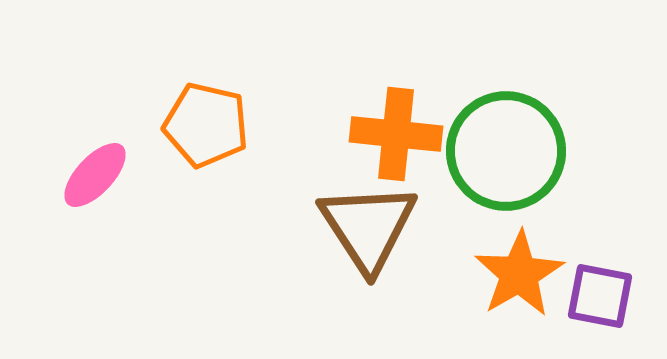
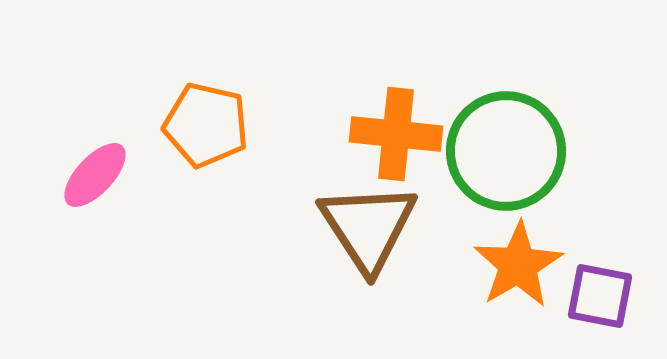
orange star: moved 1 px left, 9 px up
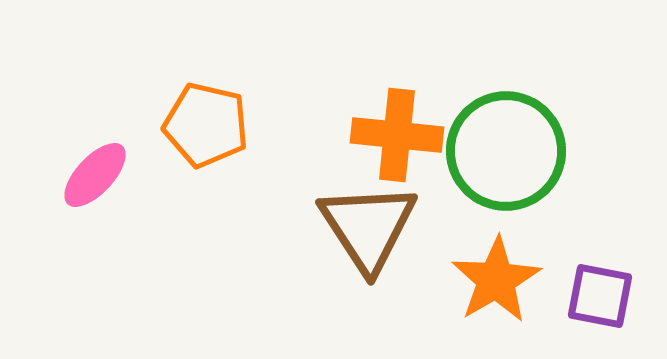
orange cross: moved 1 px right, 1 px down
orange star: moved 22 px left, 15 px down
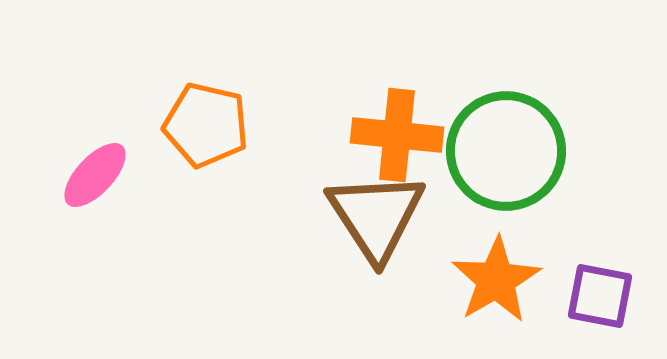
brown triangle: moved 8 px right, 11 px up
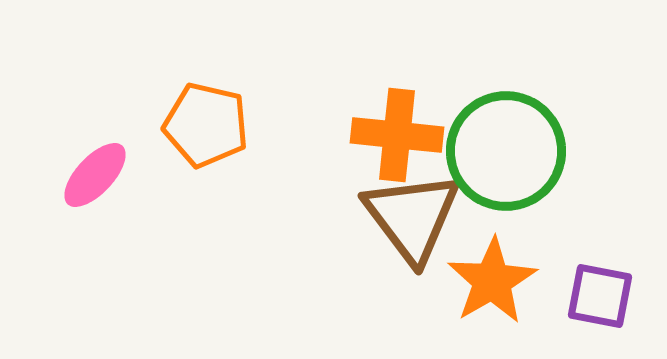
brown triangle: moved 36 px right, 1 px down; rotated 4 degrees counterclockwise
orange star: moved 4 px left, 1 px down
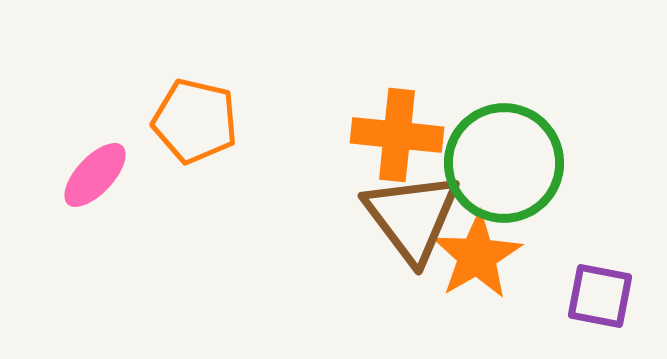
orange pentagon: moved 11 px left, 4 px up
green circle: moved 2 px left, 12 px down
orange star: moved 15 px left, 25 px up
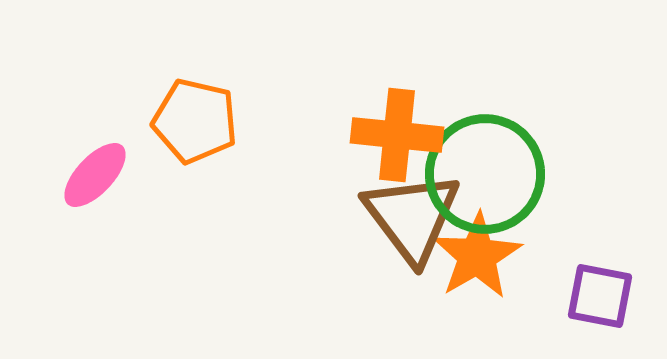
green circle: moved 19 px left, 11 px down
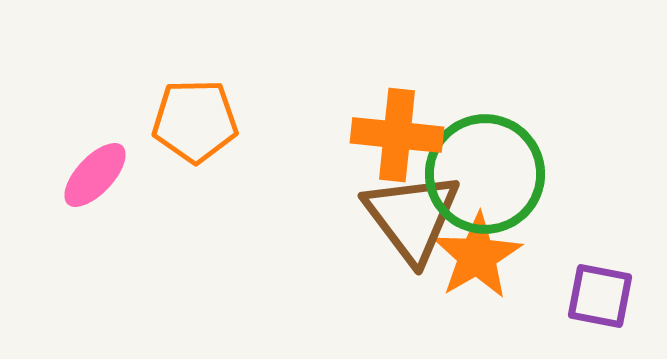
orange pentagon: rotated 14 degrees counterclockwise
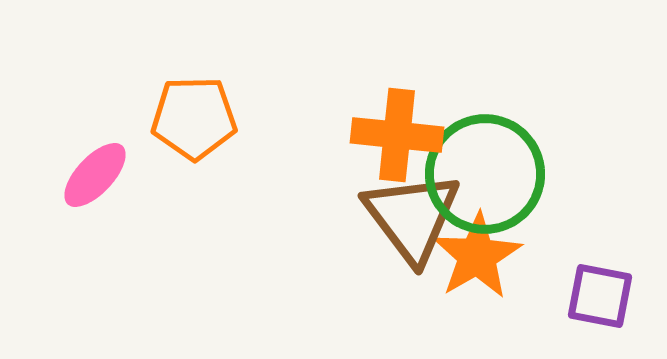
orange pentagon: moved 1 px left, 3 px up
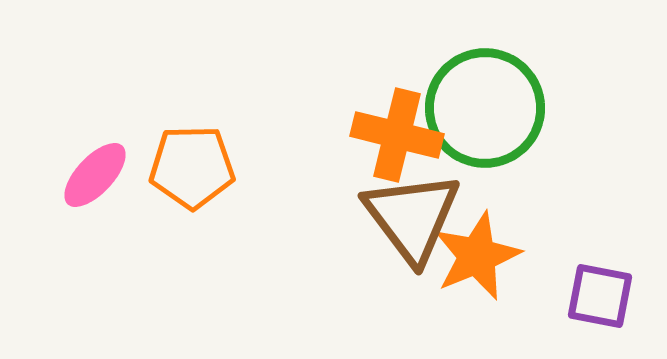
orange pentagon: moved 2 px left, 49 px down
orange cross: rotated 8 degrees clockwise
green circle: moved 66 px up
orange star: rotated 8 degrees clockwise
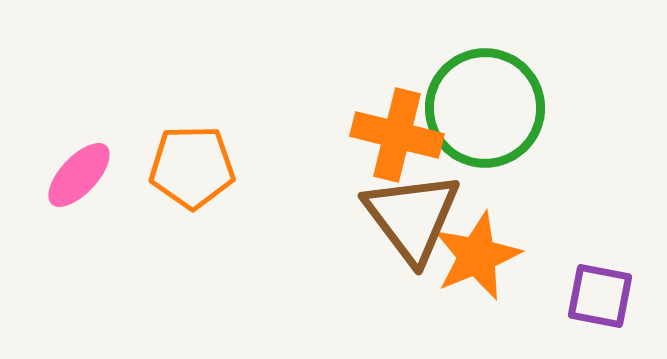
pink ellipse: moved 16 px left
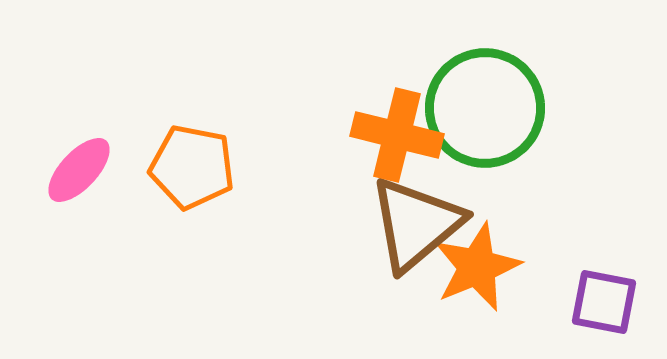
orange pentagon: rotated 12 degrees clockwise
pink ellipse: moved 5 px up
brown triangle: moved 4 px right, 7 px down; rotated 27 degrees clockwise
orange star: moved 11 px down
purple square: moved 4 px right, 6 px down
